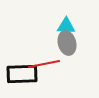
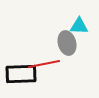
cyan triangle: moved 13 px right
black rectangle: moved 1 px left
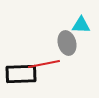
cyan triangle: moved 2 px right, 1 px up
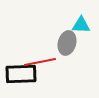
gray ellipse: rotated 30 degrees clockwise
red line: moved 4 px left, 2 px up
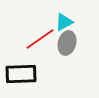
cyan triangle: moved 17 px left, 3 px up; rotated 30 degrees counterclockwise
red line: moved 23 px up; rotated 24 degrees counterclockwise
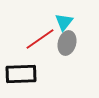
cyan triangle: rotated 24 degrees counterclockwise
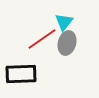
red line: moved 2 px right
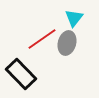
cyan triangle: moved 10 px right, 4 px up
black rectangle: rotated 48 degrees clockwise
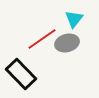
cyan triangle: moved 1 px down
gray ellipse: rotated 60 degrees clockwise
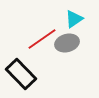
cyan triangle: rotated 18 degrees clockwise
